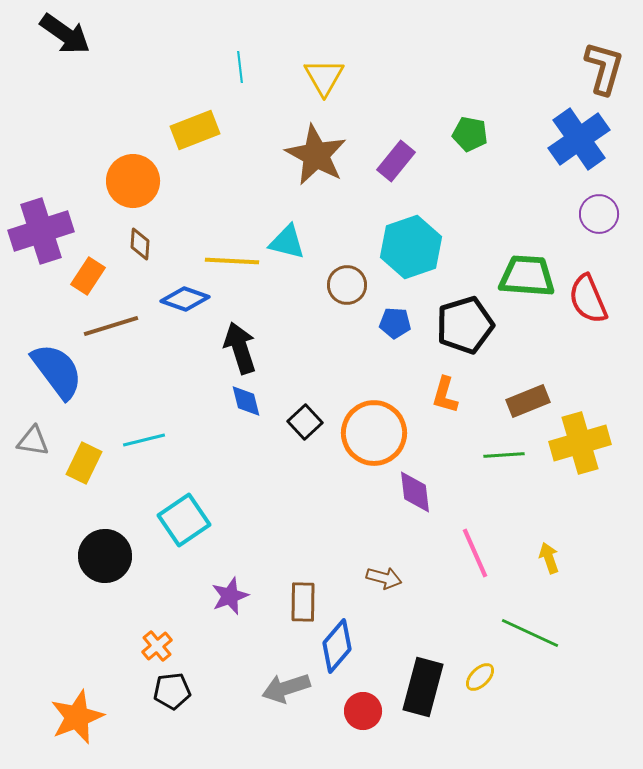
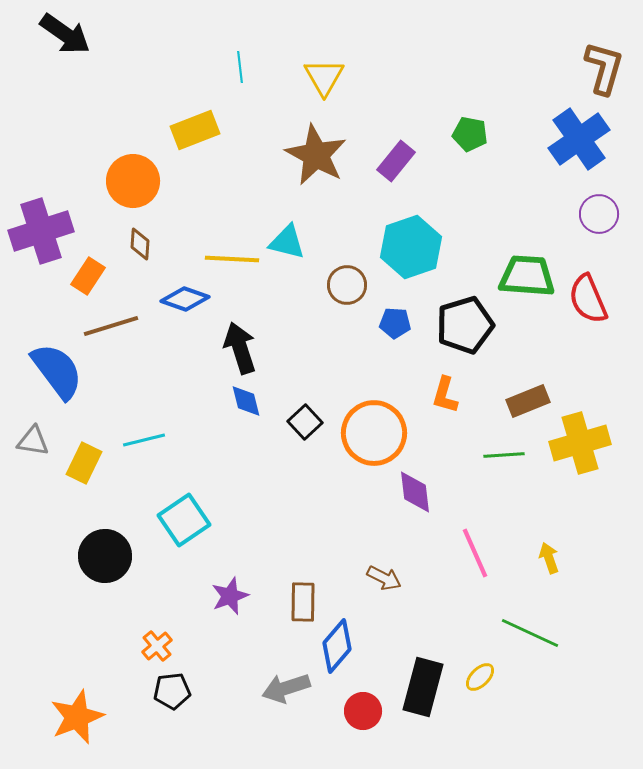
yellow line at (232, 261): moved 2 px up
brown arrow at (384, 578): rotated 12 degrees clockwise
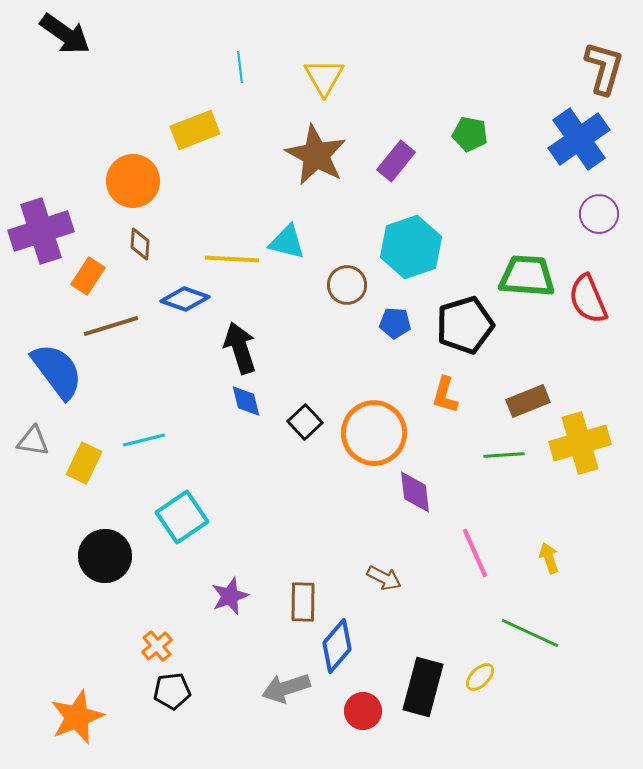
cyan square at (184, 520): moved 2 px left, 3 px up
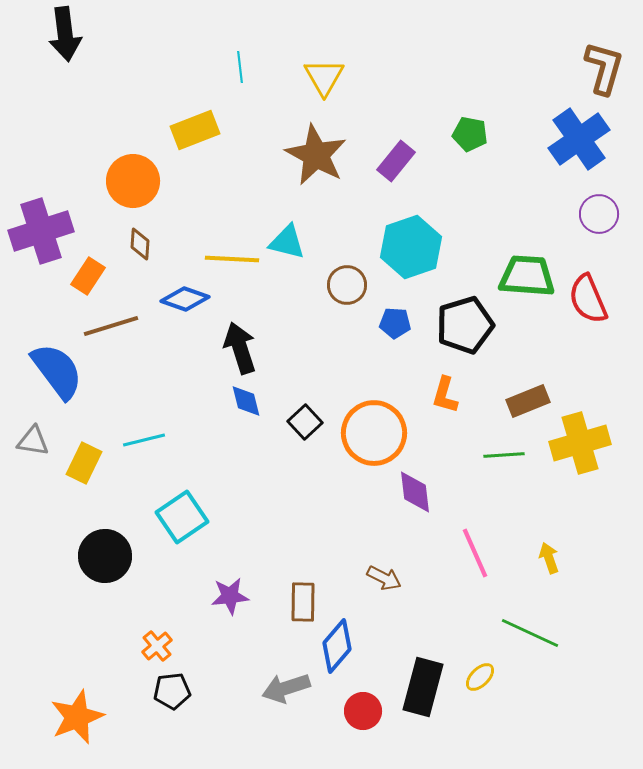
black arrow at (65, 34): rotated 48 degrees clockwise
purple star at (230, 596): rotated 15 degrees clockwise
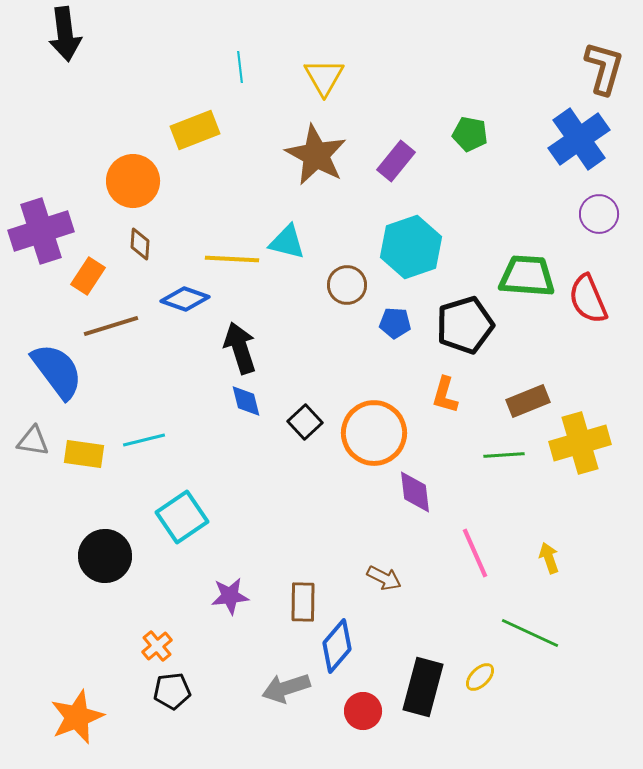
yellow rectangle at (84, 463): moved 9 px up; rotated 72 degrees clockwise
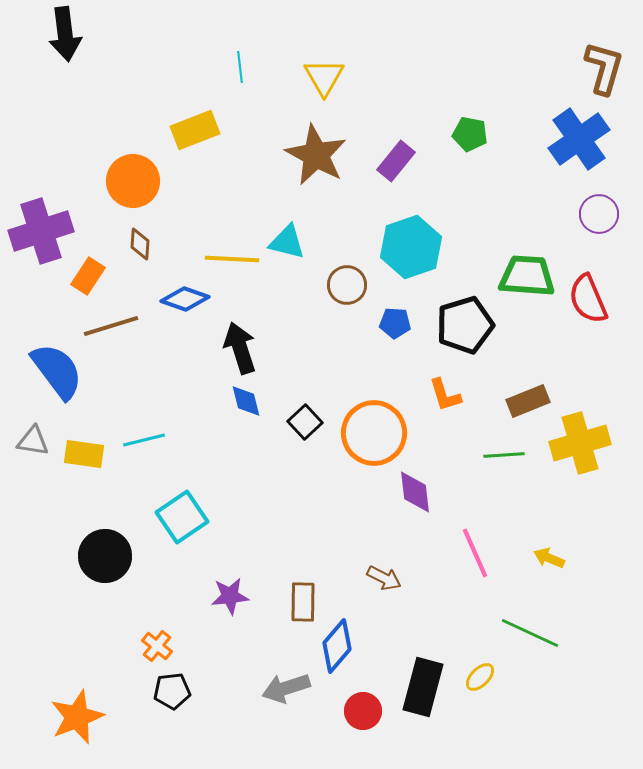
orange L-shape at (445, 395): rotated 33 degrees counterclockwise
yellow arrow at (549, 558): rotated 48 degrees counterclockwise
orange cross at (157, 646): rotated 12 degrees counterclockwise
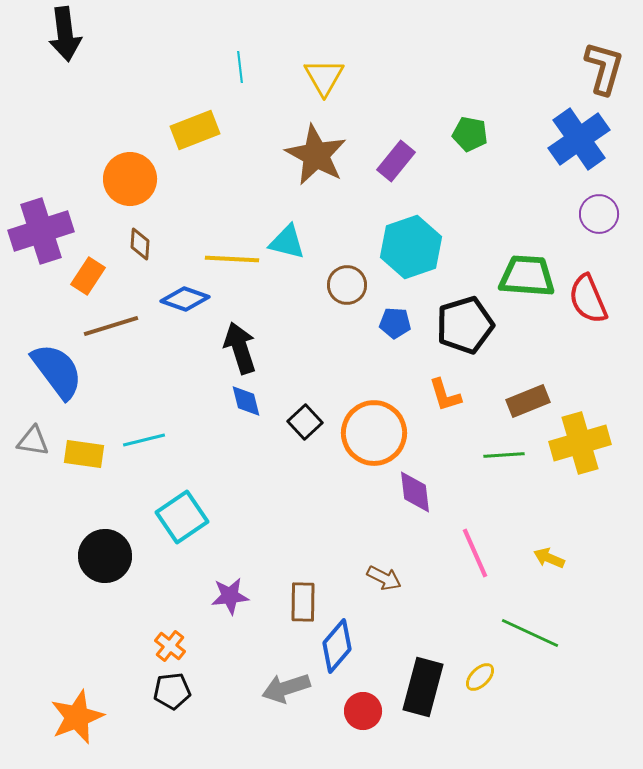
orange circle at (133, 181): moved 3 px left, 2 px up
orange cross at (157, 646): moved 13 px right
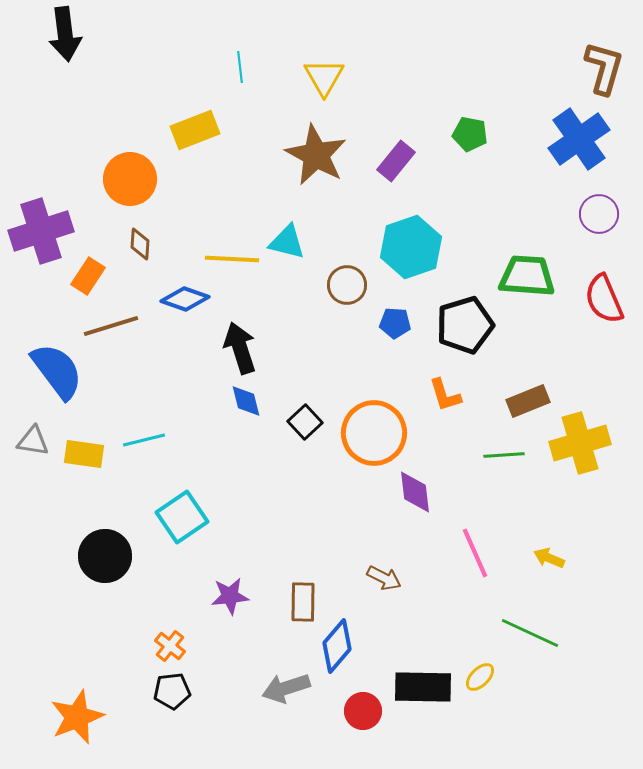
red semicircle at (588, 299): moved 16 px right
black rectangle at (423, 687): rotated 76 degrees clockwise
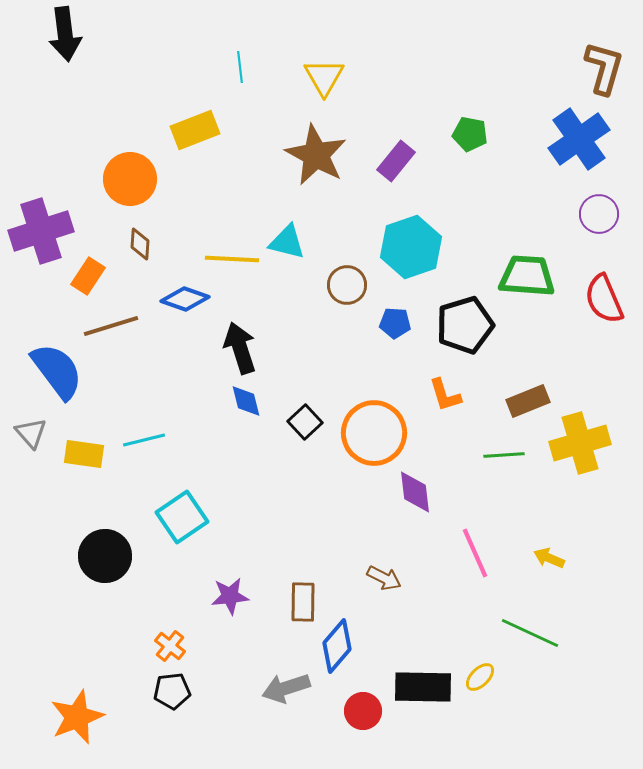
gray triangle at (33, 441): moved 2 px left, 8 px up; rotated 40 degrees clockwise
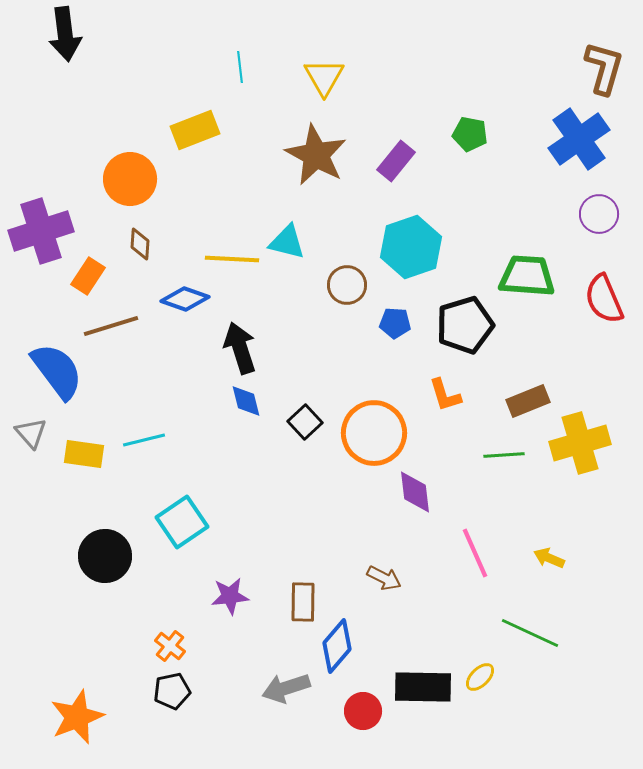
cyan square at (182, 517): moved 5 px down
black pentagon at (172, 691): rotated 6 degrees counterclockwise
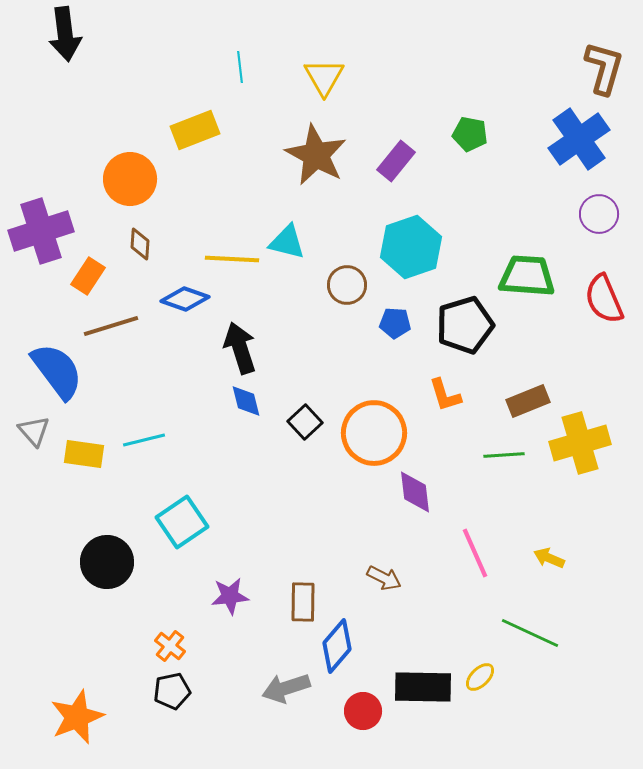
gray triangle at (31, 433): moved 3 px right, 2 px up
black circle at (105, 556): moved 2 px right, 6 px down
